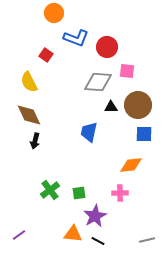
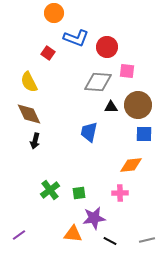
red square: moved 2 px right, 2 px up
brown diamond: moved 1 px up
purple star: moved 1 px left, 2 px down; rotated 20 degrees clockwise
black line: moved 12 px right
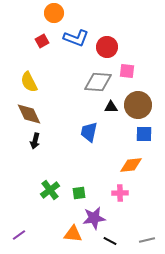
red square: moved 6 px left, 12 px up; rotated 24 degrees clockwise
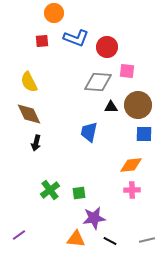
red square: rotated 24 degrees clockwise
black arrow: moved 1 px right, 2 px down
pink cross: moved 12 px right, 3 px up
orange triangle: moved 3 px right, 5 px down
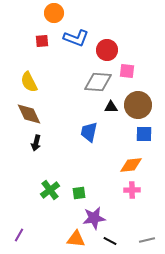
red circle: moved 3 px down
purple line: rotated 24 degrees counterclockwise
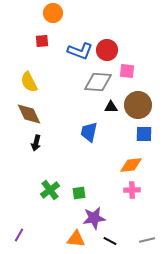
orange circle: moved 1 px left
blue L-shape: moved 4 px right, 13 px down
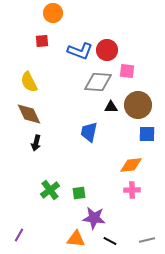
blue square: moved 3 px right
purple star: rotated 15 degrees clockwise
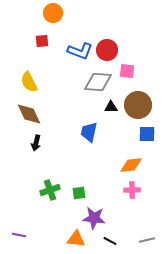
green cross: rotated 18 degrees clockwise
purple line: rotated 72 degrees clockwise
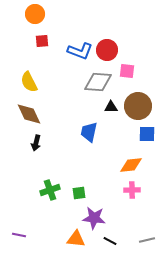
orange circle: moved 18 px left, 1 px down
brown circle: moved 1 px down
